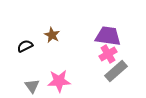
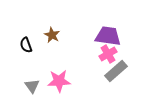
black semicircle: moved 1 px right, 1 px up; rotated 84 degrees counterclockwise
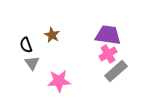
purple trapezoid: moved 1 px up
gray triangle: moved 23 px up
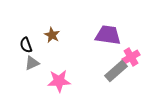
pink cross: moved 23 px right, 3 px down
gray triangle: rotated 42 degrees clockwise
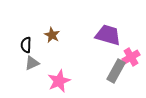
purple trapezoid: rotated 8 degrees clockwise
black semicircle: rotated 21 degrees clockwise
gray rectangle: rotated 20 degrees counterclockwise
pink star: rotated 20 degrees counterclockwise
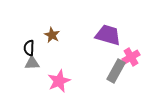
black semicircle: moved 3 px right, 3 px down
gray triangle: rotated 21 degrees clockwise
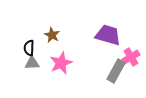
pink star: moved 2 px right, 18 px up
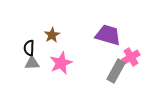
brown star: rotated 14 degrees clockwise
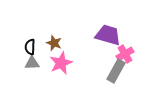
brown star: moved 2 px right, 8 px down; rotated 21 degrees counterclockwise
black semicircle: moved 1 px right, 1 px up
pink cross: moved 6 px left, 3 px up
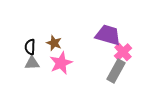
pink cross: moved 2 px left, 2 px up; rotated 12 degrees counterclockwise
